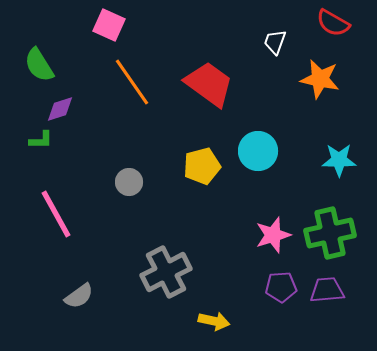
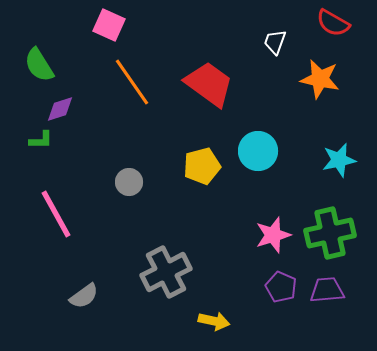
cyan star: rotated 12 degrees counterclockwise
purple pentagon: rotated 28 degrees clockwise
gray semicircle: moved 5 px right
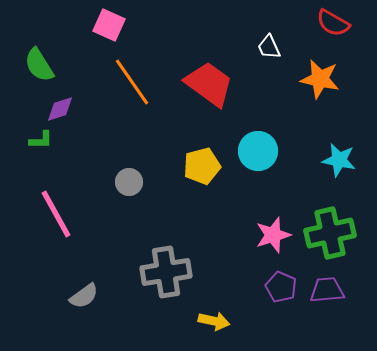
white trapezoid: moved 6 px left, 5 px down; rotated 44 degrees counterclockwise
cyan star: rotated 24 degrees clockwise
gray cross: rotated 18 degrees clockwise
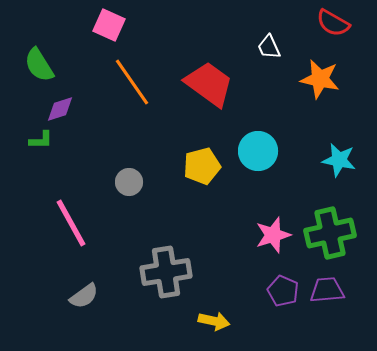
pink line: moved 15 px right, 9 px down
purple pentagon: moved 2 px right, 4 px down
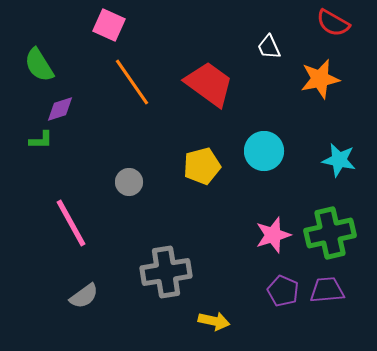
orange star: rotated 24 degrees counterclockwise
cyan circle: moved 6 px right
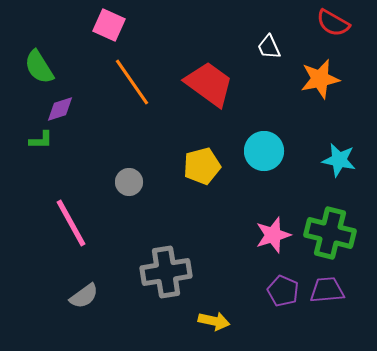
green semicircle: moved 2 px down
green cross: rotated 27 degrees clockwise
